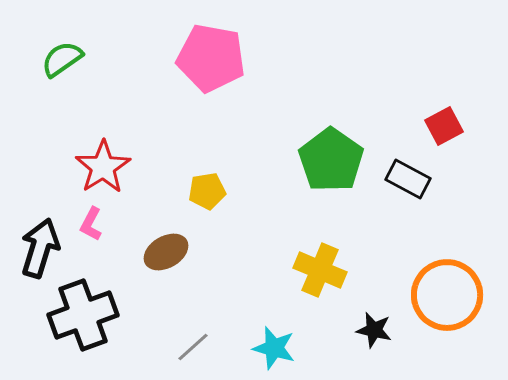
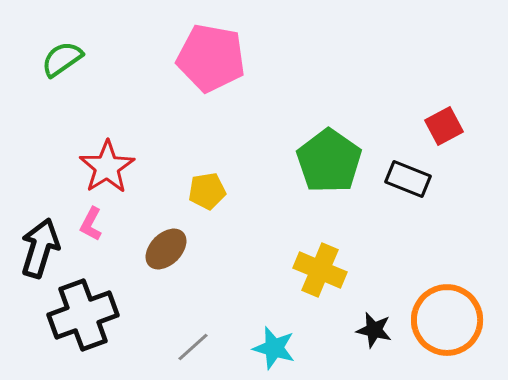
green pentagon: moved 2 px left, 1 px down
red star: moved 4 px right
black rectangle: rotated 6 degrees counterclockwise
brown ellipse: moved 3 px up; rotated 15 degrees counterclockwise
orange circle: moved 25 px down
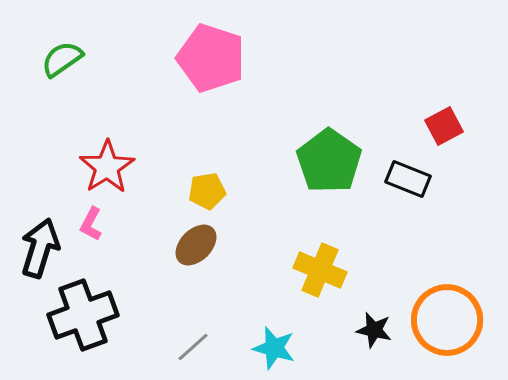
pink pentagon: rotated 8 degrees clockwise
brown ellipse: moved 30 px right, 4 px up
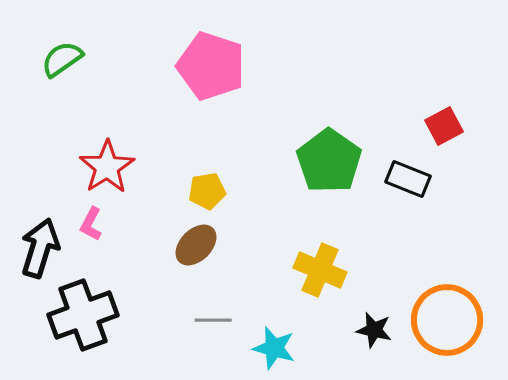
pink pentagon: moved 8 px down
gray line: moved 20 px right, 27 px up; rotated 42 degrees clockwise
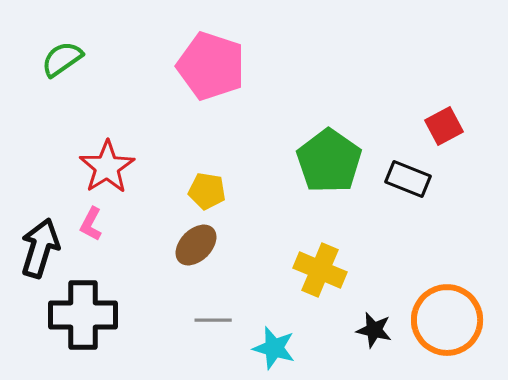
yellow pentagon: rotated 18 degrees clockwise
black cross: rotated 20 degrees clockwise
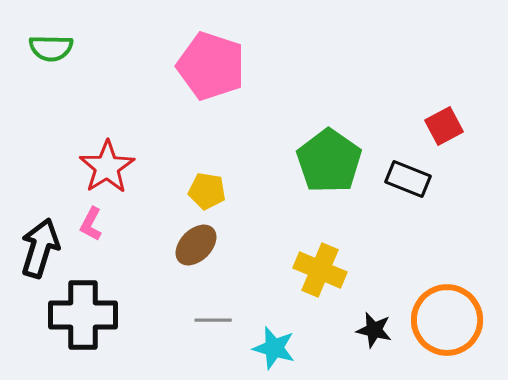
green semicircle: moved 11 px left, 11 px up; rotated 144 degrees counterclockwise
